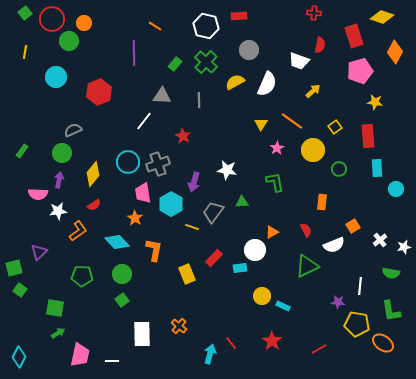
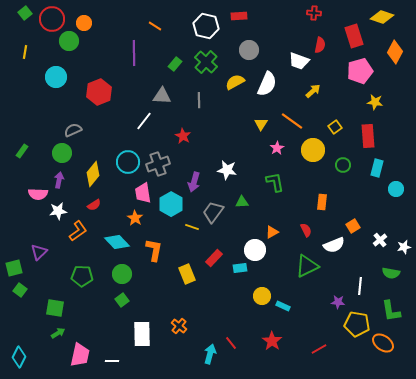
cyan rectangle at (377, 168): rotated 18 degrees clockwise
green circle at (339, 169): moved 4 px right, 4 px up
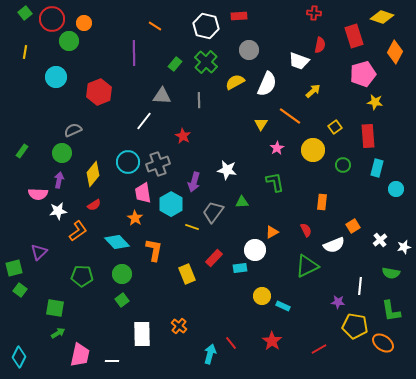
pink pentagon at (360, 71): moved 3 px right, 3 px down
orange line at (292, 121): moved 2 px left, 5 px up
yellow pentagon at (357, 324): moved 2 px left, 2 px down
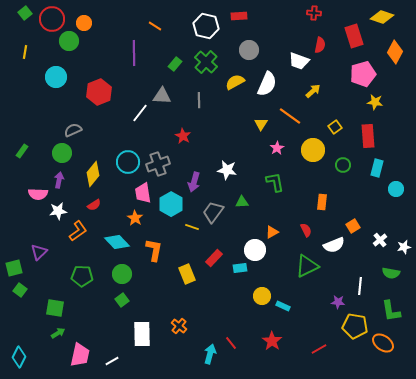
white line at (144, 121): moved 4 px left, 8 px up
white line at (112, 361): rotated 32 degrees counterclockwise
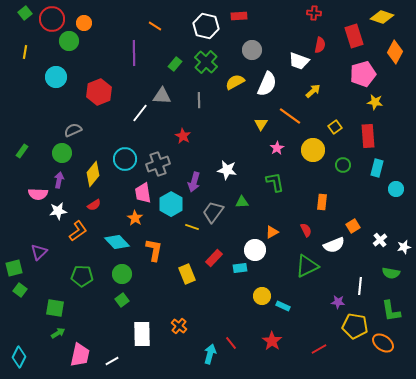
gray circle at (249, 50): moved 3 px right
cyan circle at (128, 162): moved 3 px left, 3 px up
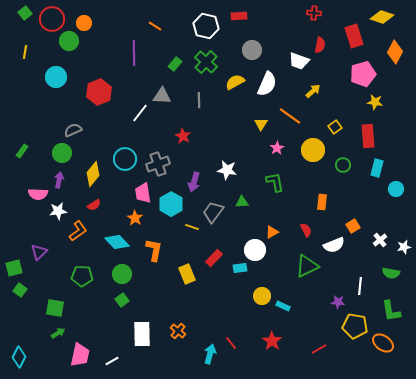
orange cross at (179, 326): moved 1 px left, 5 px down
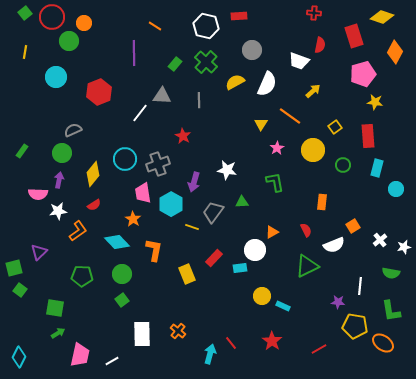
red circle at (52, 19): moved 2 px up
orange star at (135, 218): moved 2 px left, 1 px down
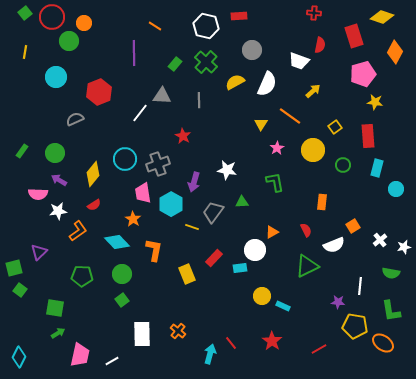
gray semicircle at (73, 130): moved 2 px right, 11 px up
green circle at (62, 153): moved 7 px left
purple arrow at (59, 180): rotated 70 degrees counterclockwise
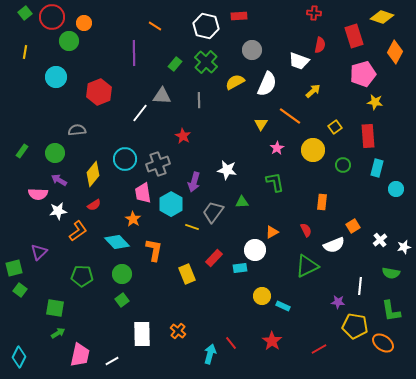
gray semicircle at (75, 119): moved 2 px right, 11 px down; rotated 18 degrees clockwise
